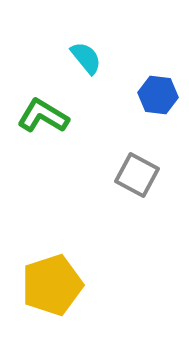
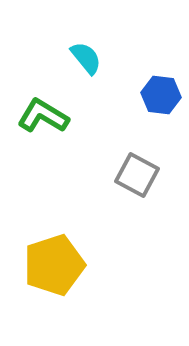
blue hexagon: moved 3 px right
yellow pentagon: moved 2 px right, 20 px up
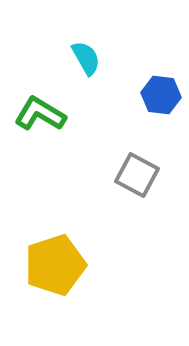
cyan semicircle: rotated 9 degrees clockwise
green L-shape: moved 3 px left, 2 px up
yellow pentagon: moved 1 px right
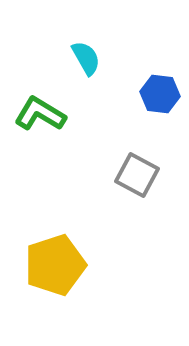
blue hexagon: moved 1 px left, 1 px up
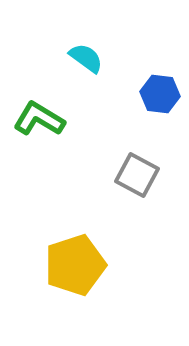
cyan semicircle: rotated 24 degrees counterclockwise
green L-shape: moved 1 px left, 5 px down
yellow pentagon: moved 20 px right
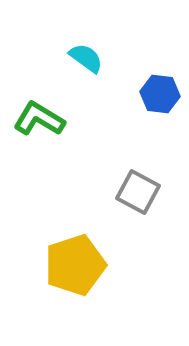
gray square: moved 1 px right, 17 px down
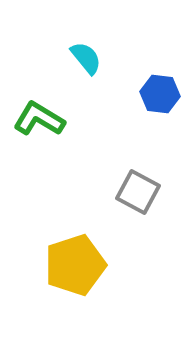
cyan semicircle: rotated 15 degrees clockwise
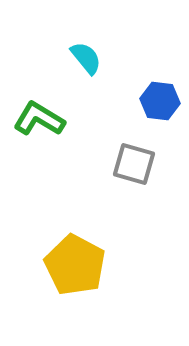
blue hexagon: moved 7 px down
gray square: moved 4 px left, 28 px up; rotated 12 degrees counterclockwise
yellow pentagon: rotated 26 degrees counterclockwise
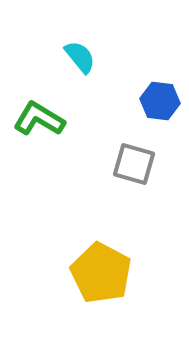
cyan semicircle: moved 6 px left, 1 px up
yellow pentagon: moved 26 px right, 8 px down
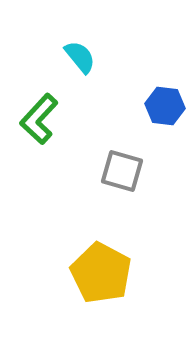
blue hexagon: moved 5 px right, 5 px down
green L-shape: rotated 78 degrees counterclockwise
gray square: moved 12 px left, 7 px down
